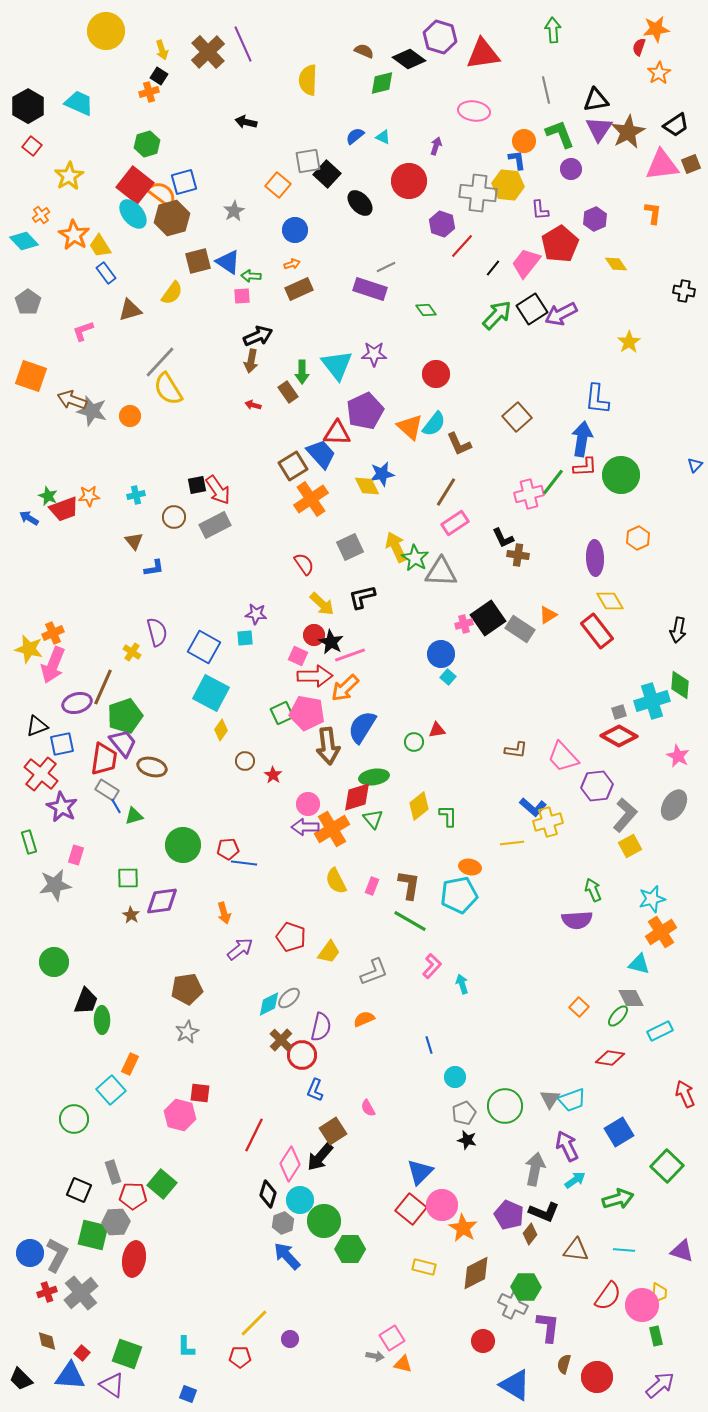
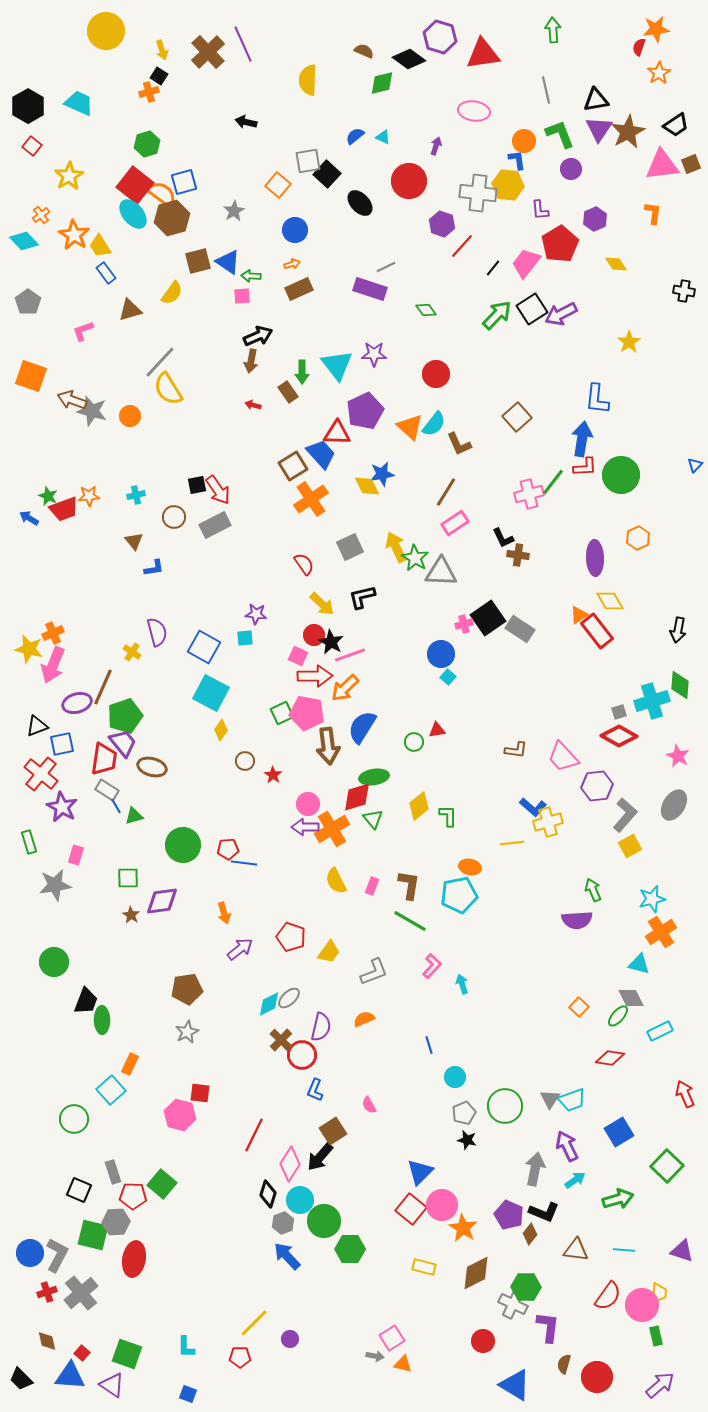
orange triangle at (548, 615): moved 31 px right
pink semicircle at (368, 1108): moved 1 px right, 3 px up
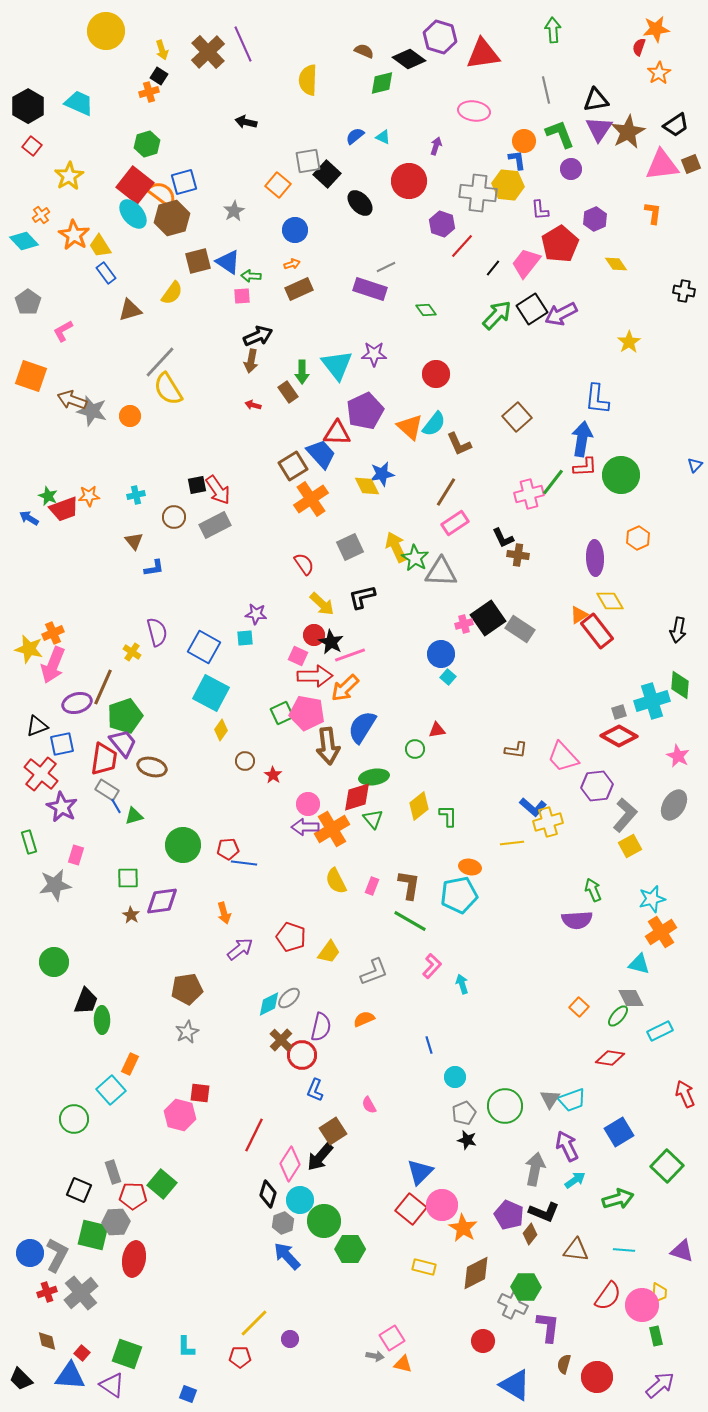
pink L-shape at (83, 331): moved 20 px left; rotated 10 degrees counterclockwise
green circle at (414, 742): moved 1 px right, 7 px down
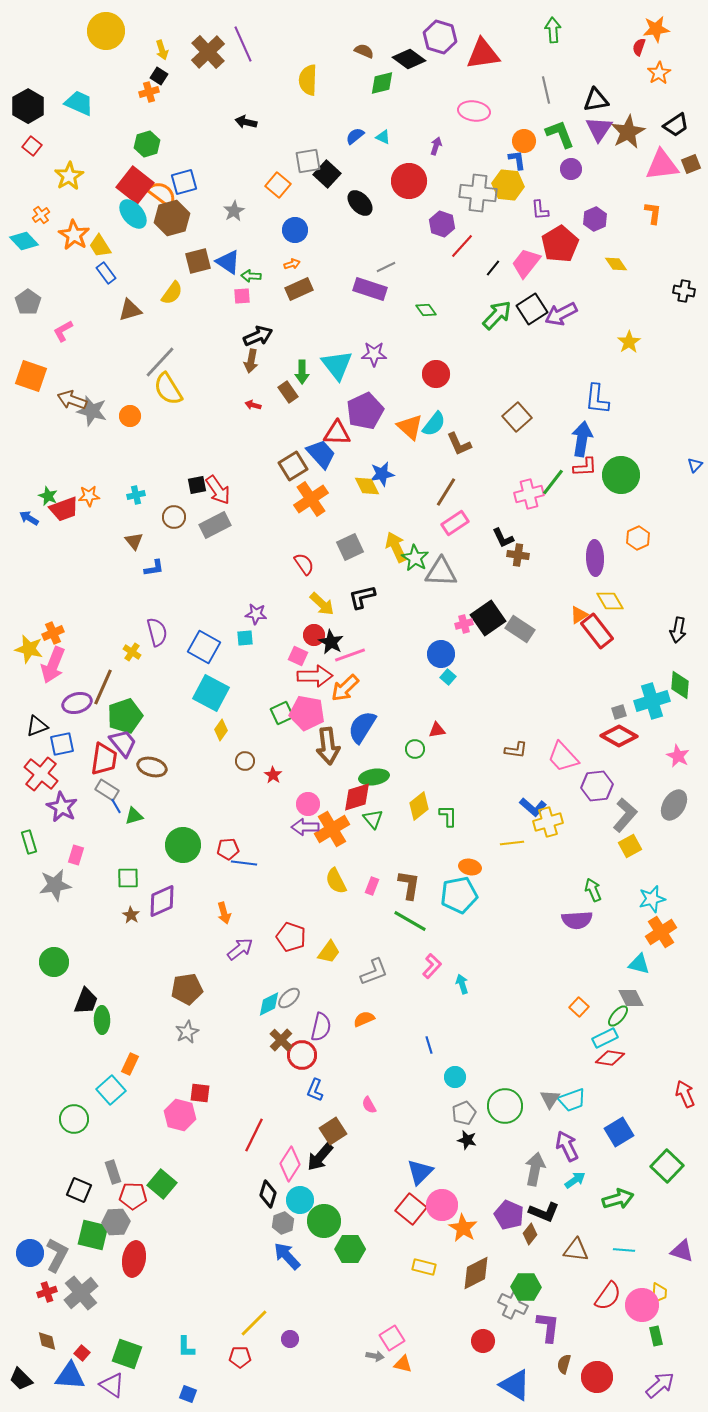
purple diamond at (162, 901): rotated 16 degrees counterclockwise
cyan rectangle at (660, 1031): moved 55 px left, 7 px down
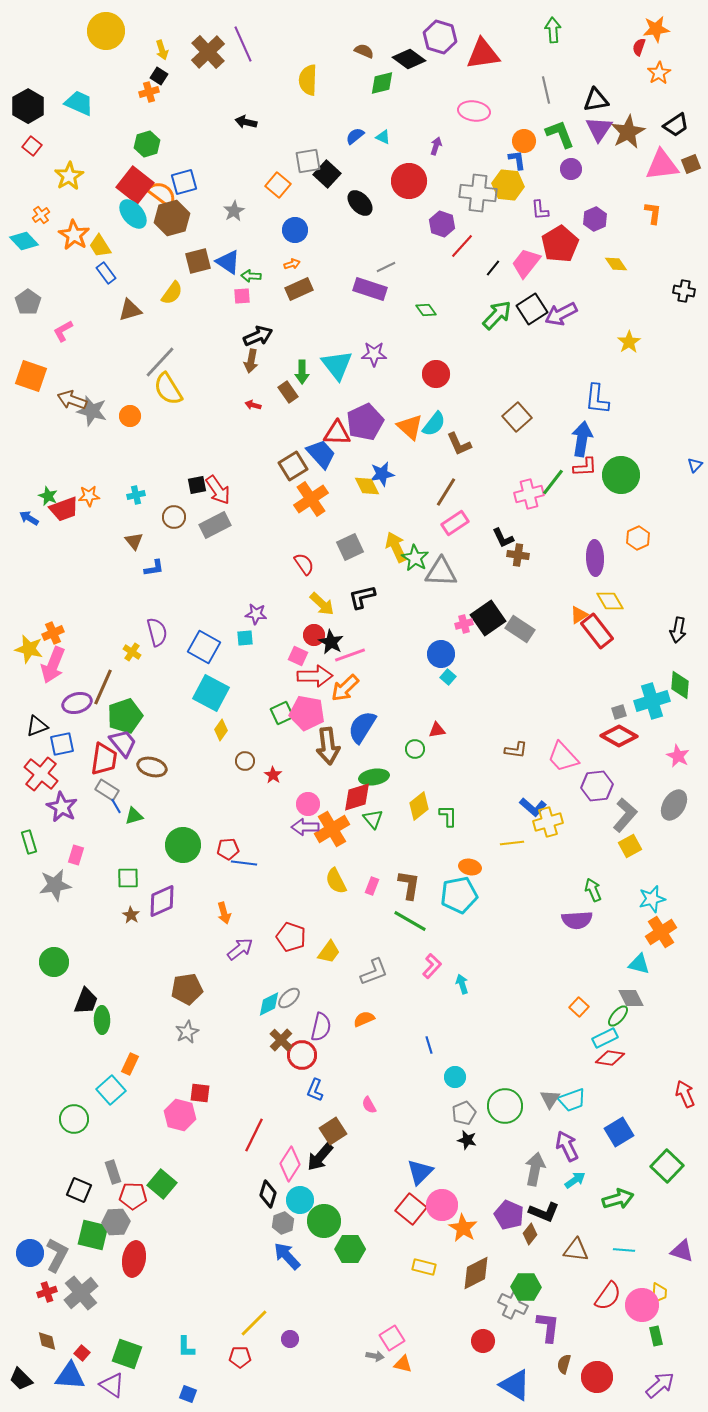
purple pentagon at (365, 411): moved 11 px down
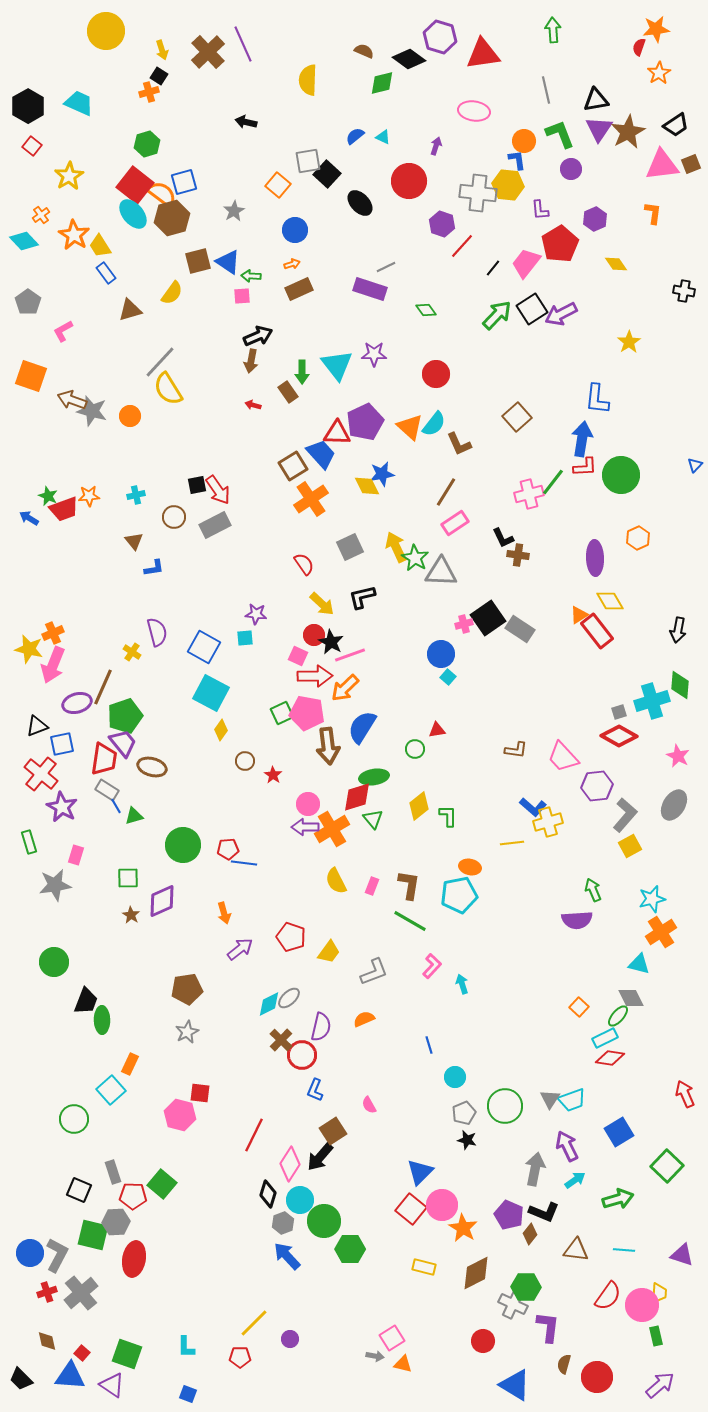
purple triangle at (682, 1251): moved 4 px down
